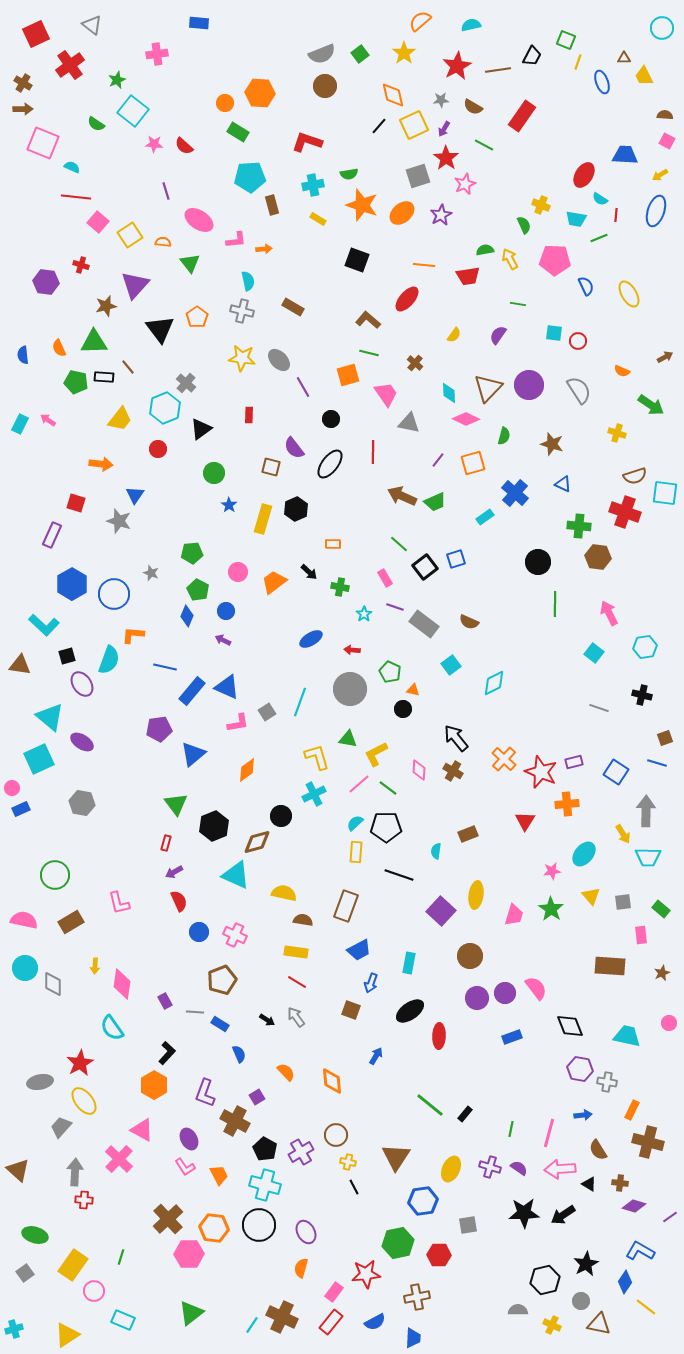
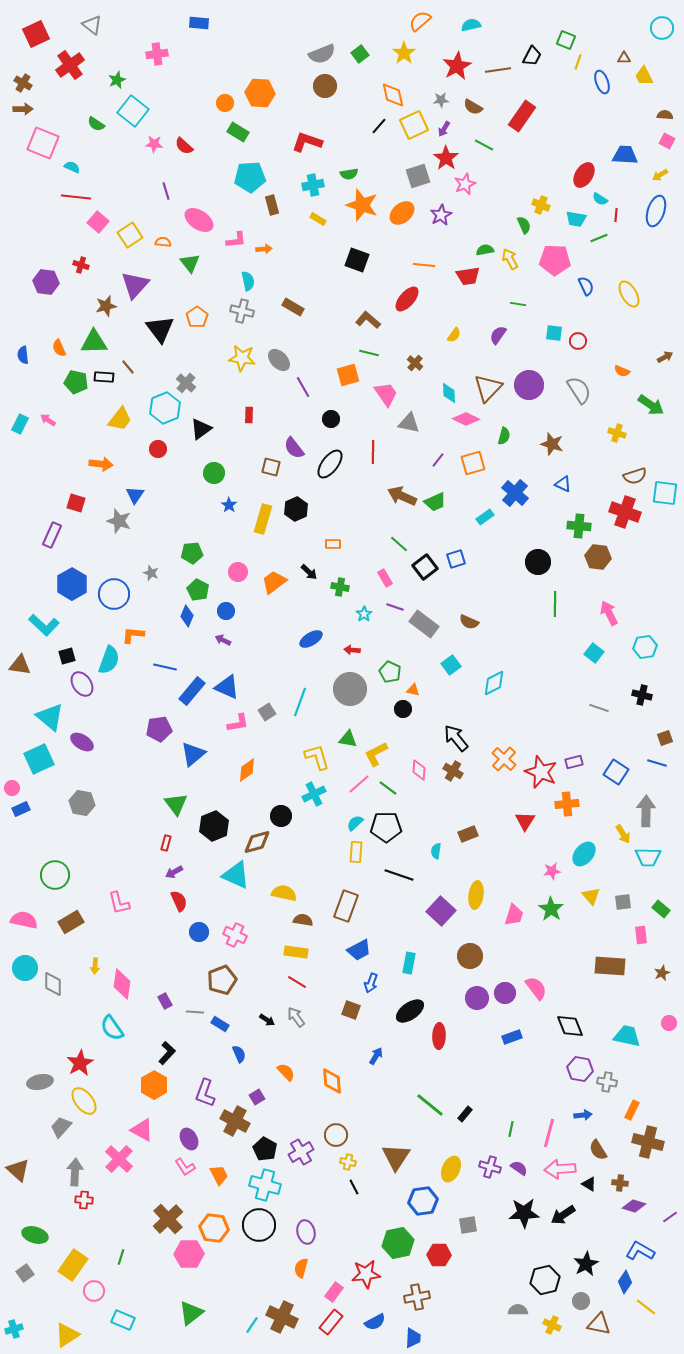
purple ellipse at (306, 1232): rotated 15 degrees clockwise
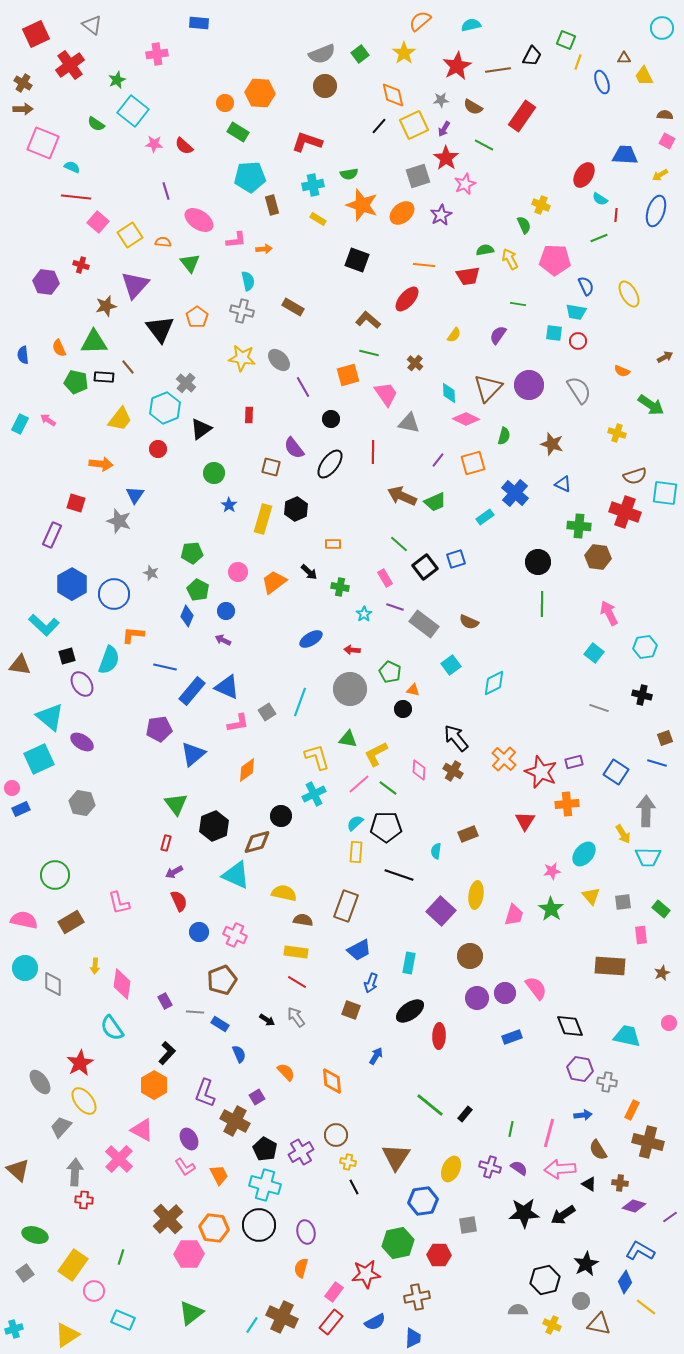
cyan trapezoid at (576, 219): moved 93 px down
green line at (555, 604): moved 13 px left
gray ellipse at (40, 1082): rotated 65 degrees clockwise
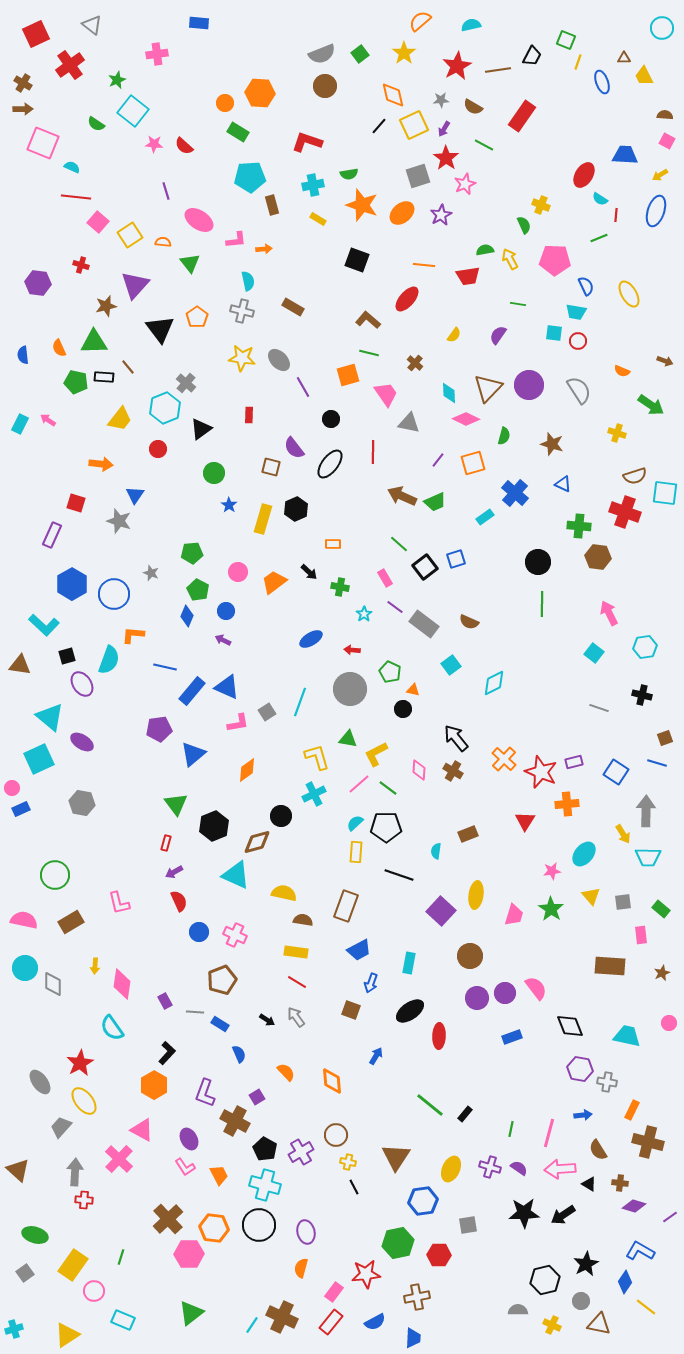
purple hexagon at (46, 282): moved 8 px left, 1 px down
brown arrow at (665, 357): moved 4 px down; rotated 49 degrees clockwise
purple line at (395, 607): rotated 18 degrees clockwise
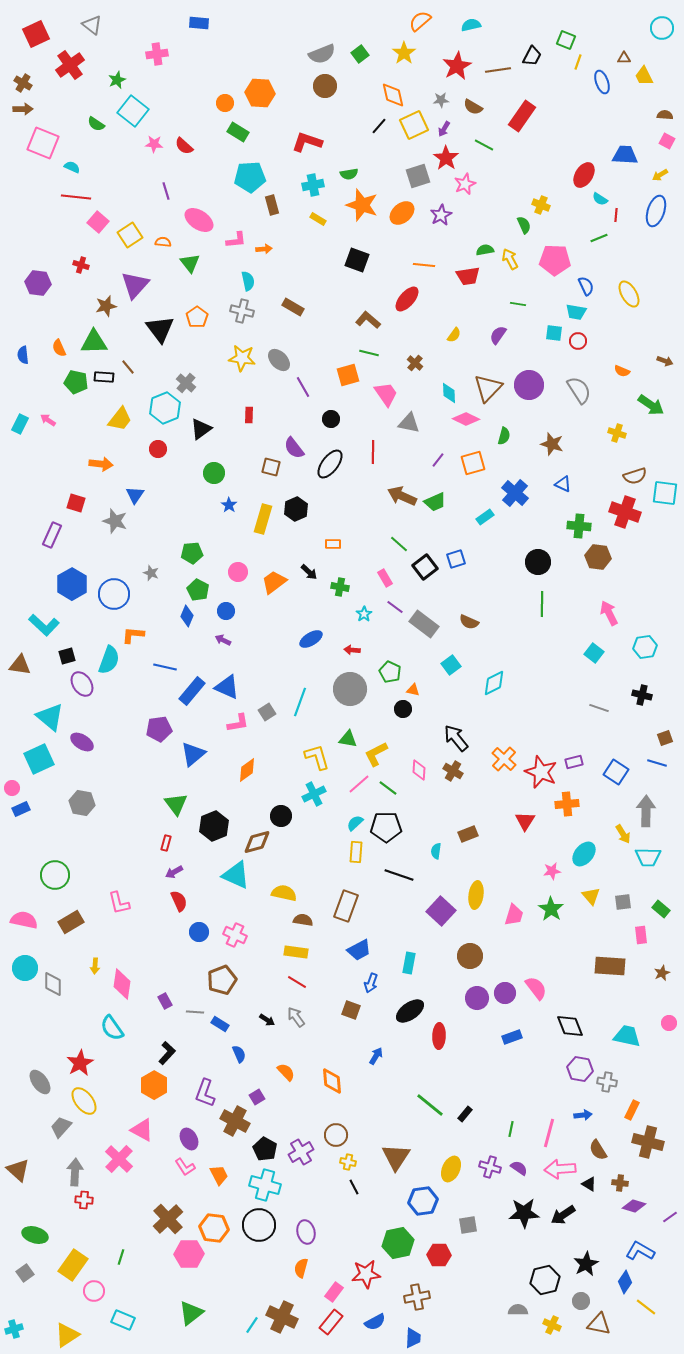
gray star at (119, 521): moved 4 px left
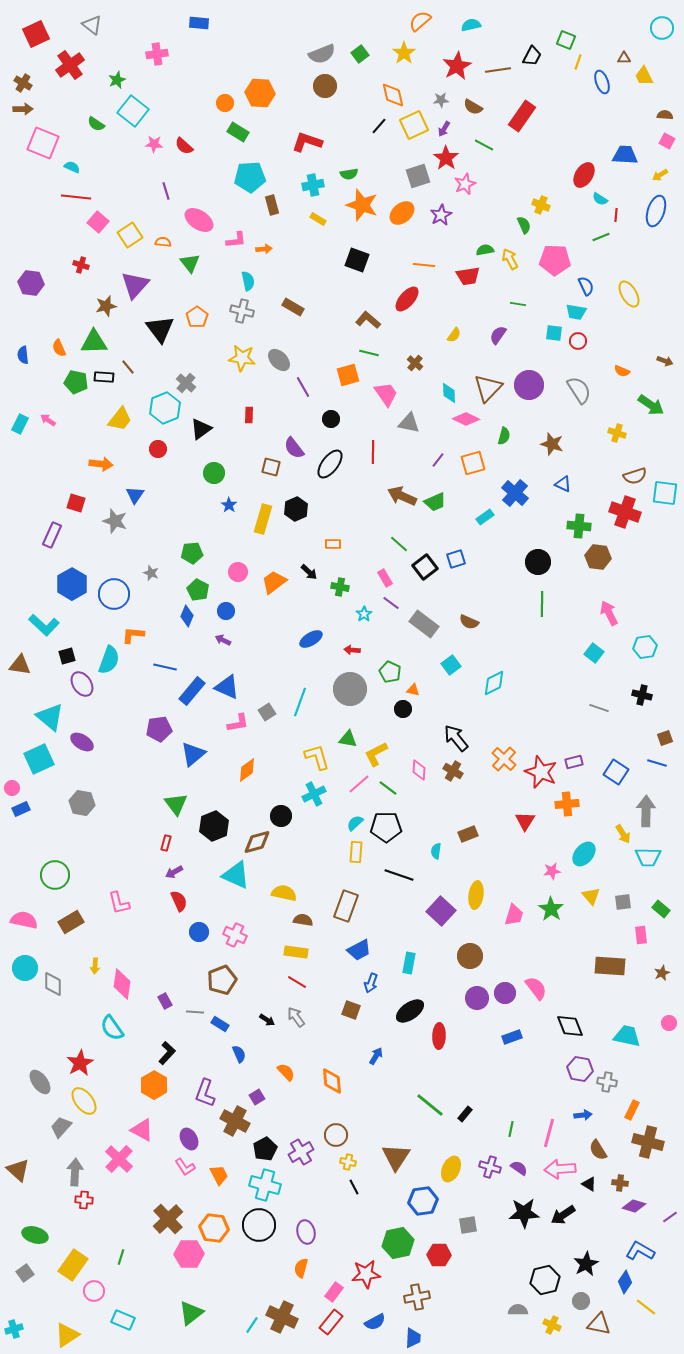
green line at (599, 238): moved 2 px right, 1 px up
purple hexagon at (38, 283): moved 7 px left
purple line at (395, 607): moved 4 px left, 4 px up
black pentagon at (265, 1149): rotated 15 degrees clockwise
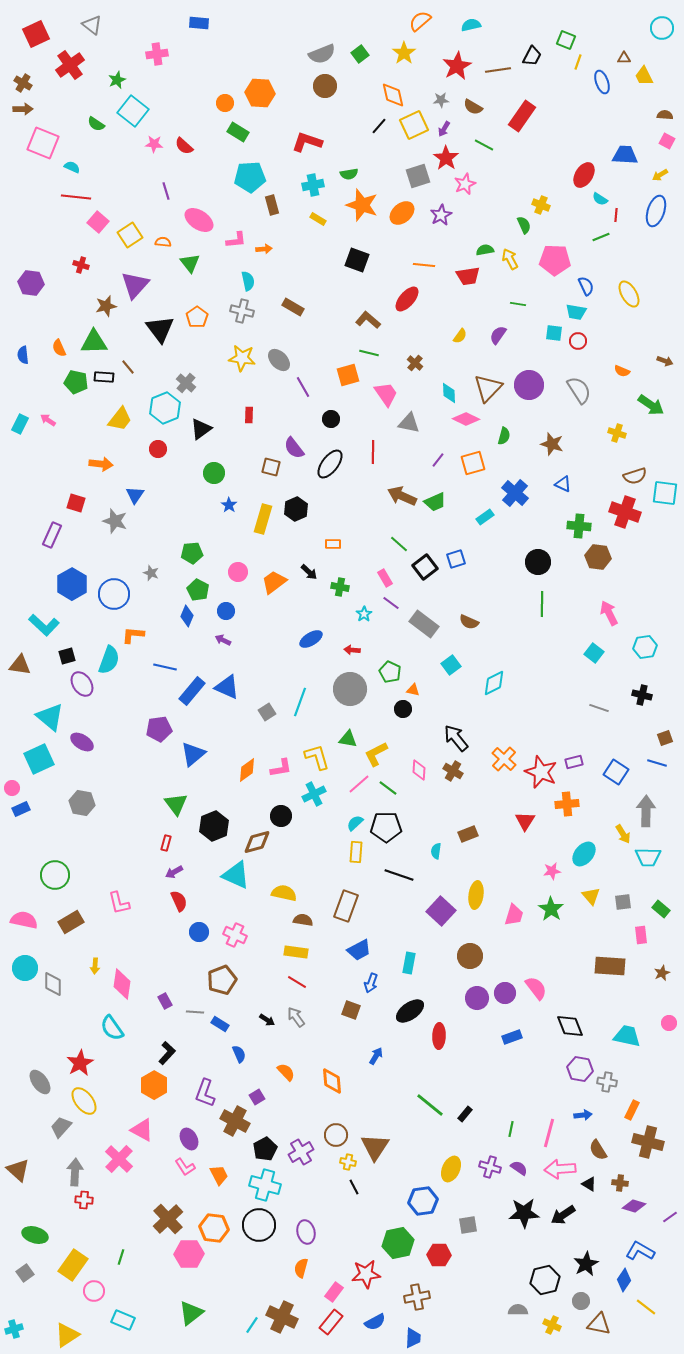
yellow semicircle at (454, 335): moved 6 px right, 1 px down
pink L-shape at (238, 723): moved 43 px right, 45 px down
brown triangle at (396, 1157): moved 21 px left, 10 px up
blue diamond at (625, 1282): moved 1 px left, 2 px up
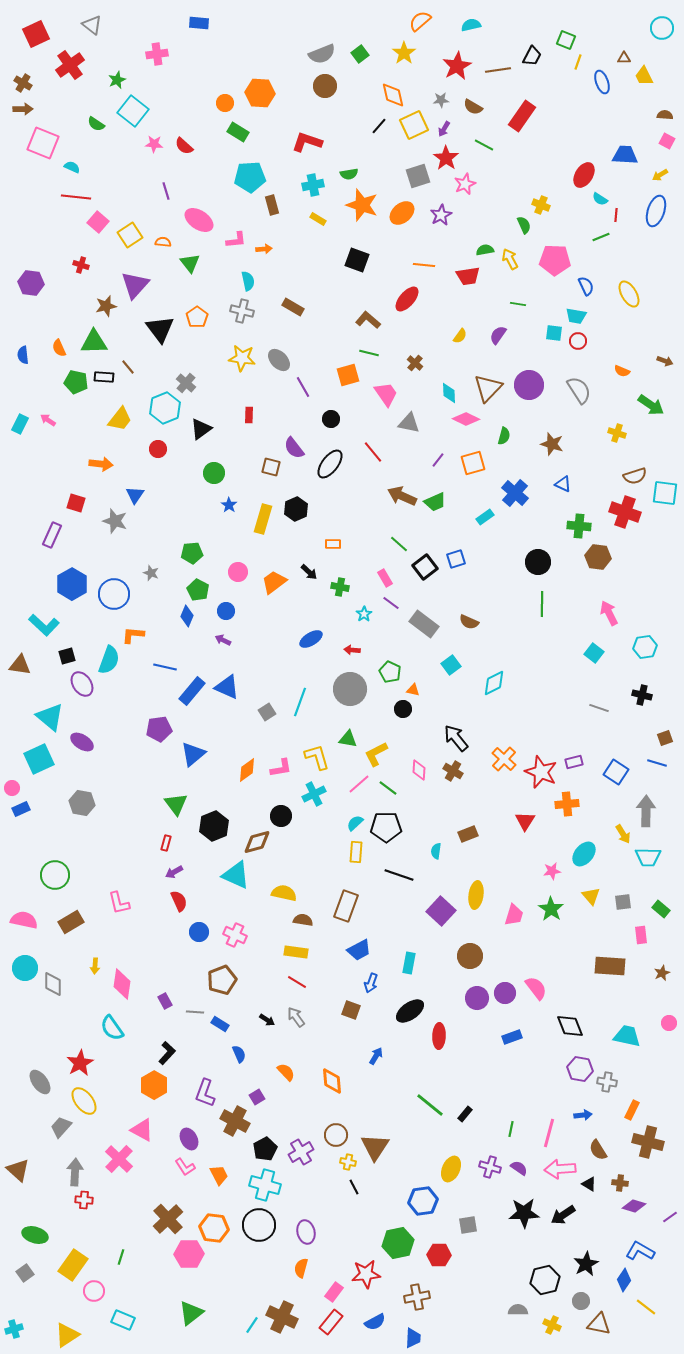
cyan trapezoid at (576, 312): moved 4 px down
red line at (373, 452): rotated 40 degrees counterclockwise
